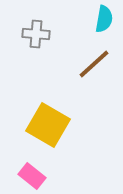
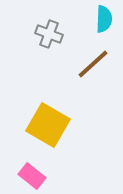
cyan semicircle: rotated 8 degrees counterclockwise
gray cross: moved 13 px right; rotated 16 degrees clockwise
brown line: moved 1 px left
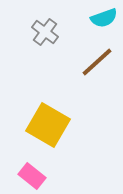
cyan semicircle: moved 1 px up; rotated 68 degrees clockwise
gray cross: moved 4 px left, 2 px up; rotated 16 degrees clockwise
brown line: moved 4 px right, 2 px up
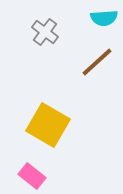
cyan semicircle: rotated 16 degrees clockwise
